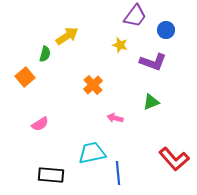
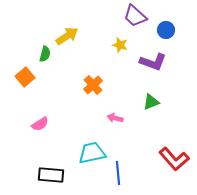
purple trapezoid: rotated 95 degrees clockwise
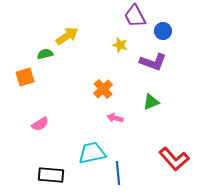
purple trapezoid: rotated 20 degrees clockwise
blue circle: moved 3 px left, 1 px down
green semicircle: rotated 119 degrees counterclockwise
orange square: rotated 24 degrees clockwise
orange cross: moved 10 px right, 4 px down
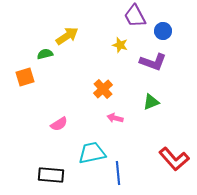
pink semicircle: moved 19 px right
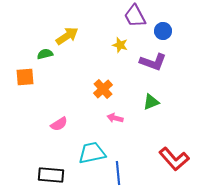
orange square: rotated 12 degrees clockwise
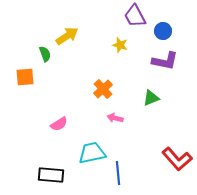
green semicircle: rotated 84 degrees clockwise
purple L-shape: moved 12 px right, 1 px up; rotated 8 degrees counterclockwise
green triangle: moved 4 px up
red L-shape: moved 3 px right
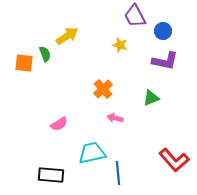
orange square: moved 1 px left, 14 px up; rotated 12 degrees clockwise
red L-shape: moved 3 px left, 1 px down
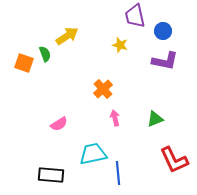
purple trapezoid: rotated 15 degrees clockwise
orange square: rotated 12 degrees clockwise
green triangle: moved 4 px right, 21 px down
pink arrow: rotated 63 degrees clockwise
cyan trapezoid: moved 1 px right, 1 px down
red L-shape: rotated 16 degrees clockwise
